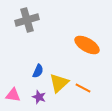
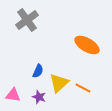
gray cross: rotated 20 degrees counterclockwise
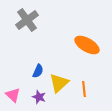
orange line: moved 1 px right, 1 px down; rotated 56 degrees clockwise
pink triangle: rotated 35 degrees clockwise
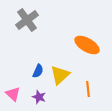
yellow triangle: moved 1 px right, 8 px up
orange line: moved 4 px right
pink triangle: moved 1 px up
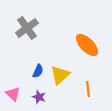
gray cross: moved 8 px down
orange ellipse: rotated 15 degrees clockwise
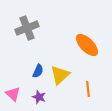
gray cross: rotated 15 degrees clockwise
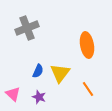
orange ellipse: rotated 35 degrees clockwise
yellow triangle: moved 2 px up; rotated 10 degrees counterclockwise
orange line: rotated 28 degrees counterclockwise
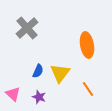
gray cross: rotated 20 degrees counterclockwise
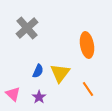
purple star: rotated 16 degrees clockwise
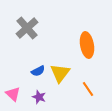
blue semicircle: rotated 40 degrees clockwise
purple star: rotated 16 degrees counterclockwise
